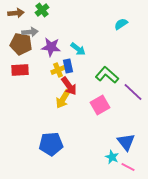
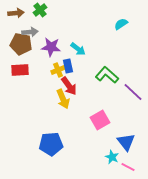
green cross: moved 2 px left
yellow arrow: rotated 54 degrees counterclockwise
pink square: moved 15 px down
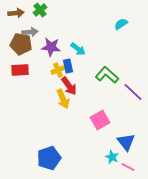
blue pentagon: moved 2 px left, 14 px down; rotated 15 degrees counterclockwise
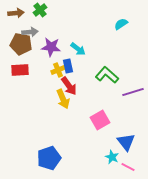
purple line: rotated 60 degrees counterclockwise
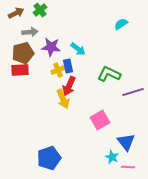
brown arrow: rotated 21 degrees counterclockwise
brown pentagon: moved 2 px right, 9 px down; rotated 25 degrees counterclockwise
green L-shape: moved 2 px right, 1 px up; rotated 15 degrees counterclockwise
red arrow: rotated 60 degrees clockwise
pink line: rotated 24 degrees counterclockwise
